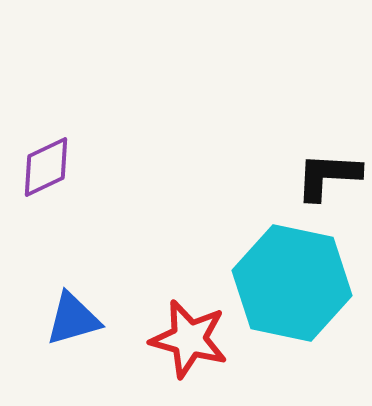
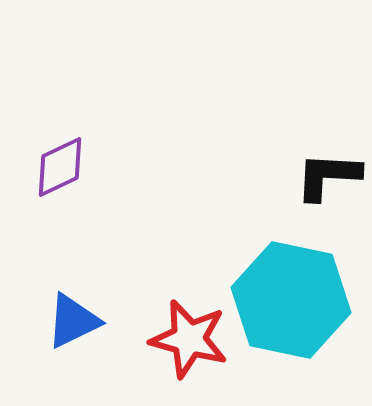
purple diamond: moved 14 px right
cyan hexagon: moved 1 px left, 17 px down
blue triangle: moved 2 px down; rotated 10 degrees counterclockwise
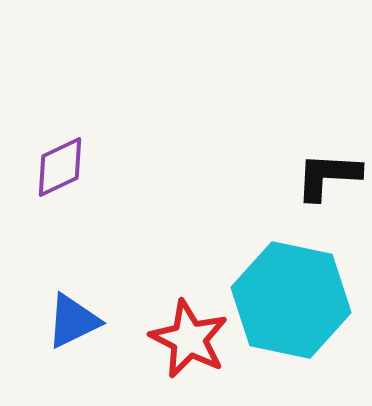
red star: rotated 12 degrees clockwise
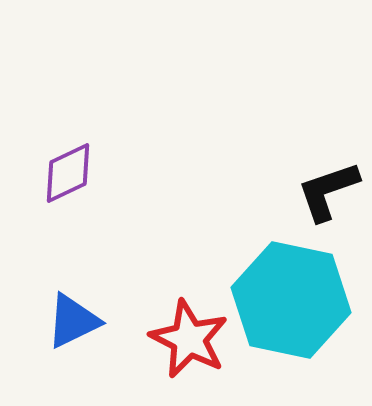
purple diamond: moved 8 px right, 6 px down
black L-shape: moved 15 px down; rotated 22 degrees counterclockwise
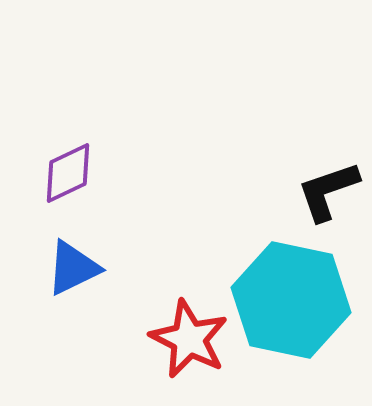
blue triangle: moved 53 px up
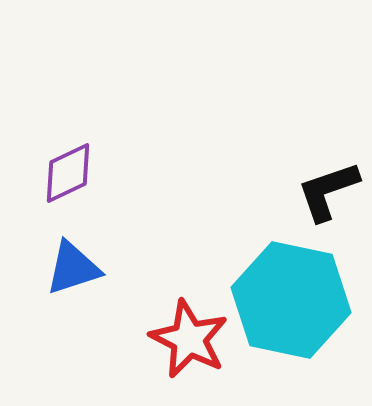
blue triangle: rotated 8 degrees clockwise
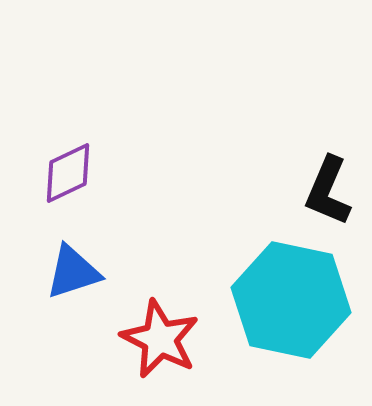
black L-shape: rotated 48 degrees counterclockwise
blue triangle: moved 4 px down
red star: moved 29 px left
